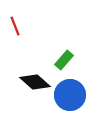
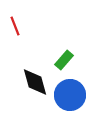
black diamond: rotated 32 degrees clockwise
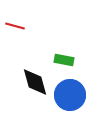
red line: rotated 54 degrees counterclockwise
green rectangle: rotated 60 degrees clockwise
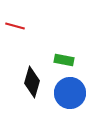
black diamond: moved 3 px left; rotated 32 degrees clockwise
blue circle: moved 2 px up
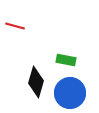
green rectangle: moved 2 px right
black diamond: moved 4 px right
